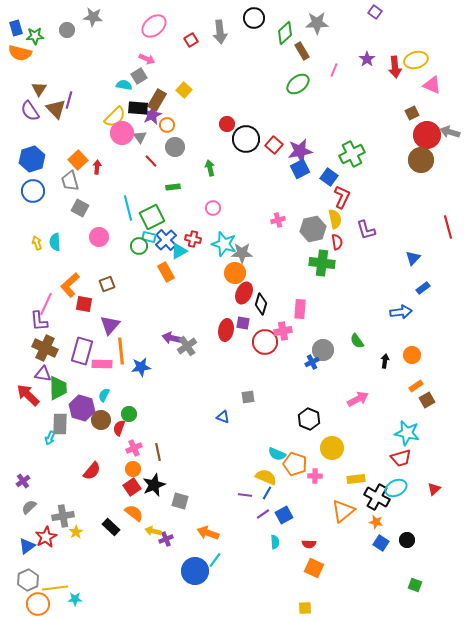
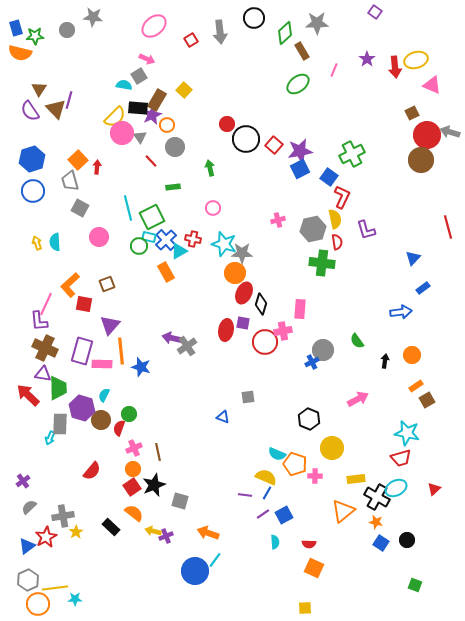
blue star at (141, 367): rotated 24 degrees clockwise
purple cross at (166, 539): moved 3 px up
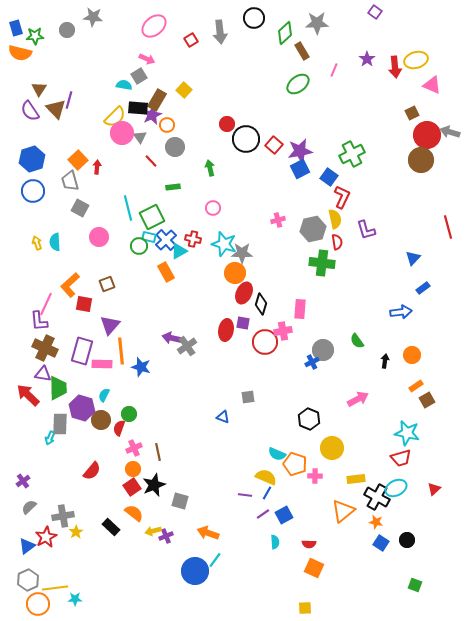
yellow arrow at (153, 531): rotated 28 degrees counterclockwise
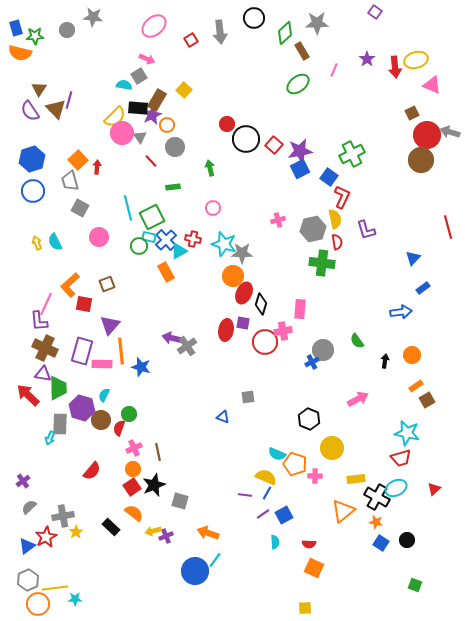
cyan semicircle at (55, 242): rotated 24 degrees counterclockwise
orange circle at (235, 273): moved 2 px left, 3 px down
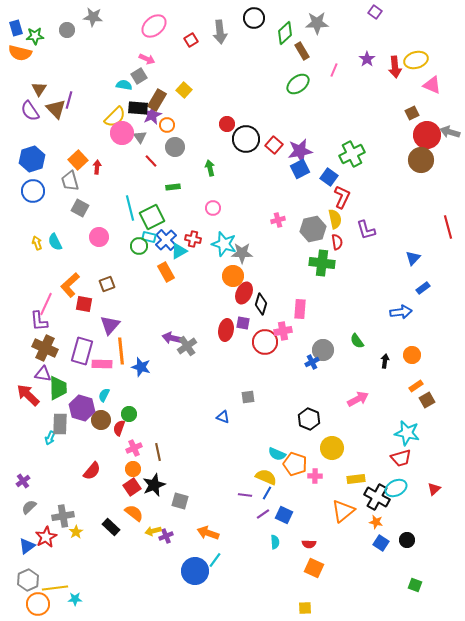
cyan line at (128, 208): moved 2 px right
blue square at (284, 515): rotated 36 degrees counterclockwise
